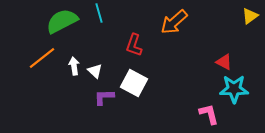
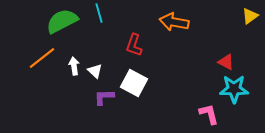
orange arrow: rotated 52 degrees clockwise
red triangle: moved 2 px right
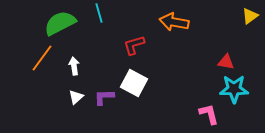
green semicircle: moved 2 px left, 2 px down
red L-shape: rotated 55 degrees clockwise
orange line: rotated 16 degrees counterclockwise
red triangle: rotated 18 degrees counterclockwise
white triangle: moved 19 px left, 26 px down; rotated 35 degrees clockwise
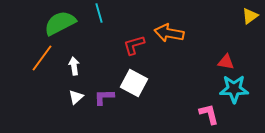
orange arrow: moved 5 px left, 11 px down
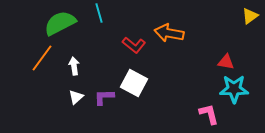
red L-shape: rotated 125 degrees counterclockwise
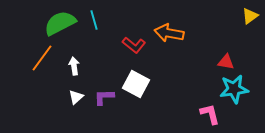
cyan line: moved 5 px left, 7 px down
white square: moved 2 px right, 1 px down
cyan star: rotated 8 degrees counterclockwise
pink L-shape: moved 1 px right
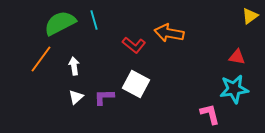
orange line: moved 1 px left, 1 px down
red triangle: moved 11 px right, 5 px up
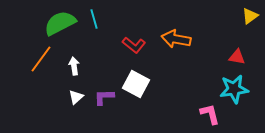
cyan line: moved 1 px up
orange arrow: moved 7 px right, 6 px down
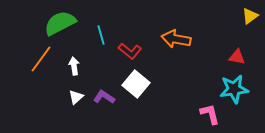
cyan line: moved 7 px right, 16 px down
red L-shape: moved 4 px left, 6 px down
white square: rotated 12 degrees clockwise
purple L-shape: rotated 35 degrees clockwise
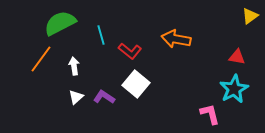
cyan star: rotated 20 degrees counterclockwise
